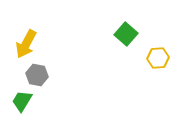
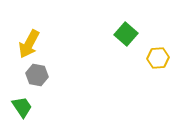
yellow arrow: moved 3 px right
green trapezoid: moved 6 px down; rotated 115 degrees clockwise
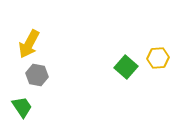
green square: moved 33 px down
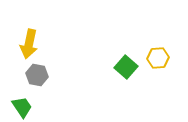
yellow arrow: rotated 16 degrees counterclockwise
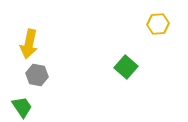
yellow hexagon: moved 34 px up
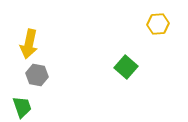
green trapezoid: rotated 15 degrees clockwise
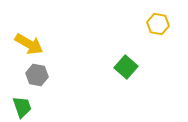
yellow hexagon: rotated 15 degrees clockwise
yellow arrow: rotated 72 degrees counterclockwise
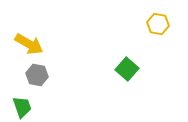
green square: moved 1 px right, 2 px down
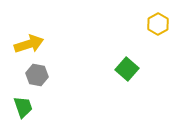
yellow hexagon: rotated 20 degrees clockwise
yellow arrow: rotated 48 degrees counterclockwise
green trapezoid: moved 1 px right
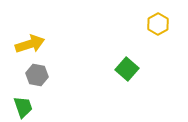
yellow arrow: moved 1 px right
